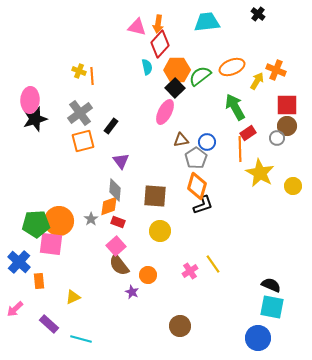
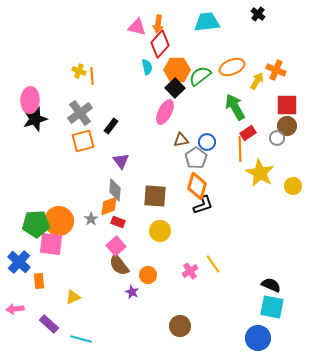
pink arrow at (15, 309): rotated 36 degrees clockwise
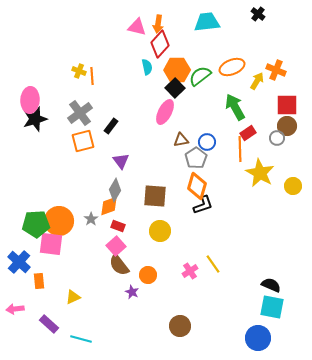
gray diamond at (115, 190): rotated 25 degrees clockwise
red rectangle at (118, 222): moved 4 px down
